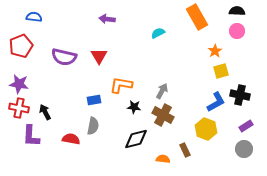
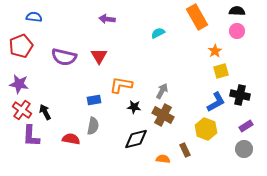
red cross: moved 3 px right, 2 px down; rotated 24 degrees clockwise
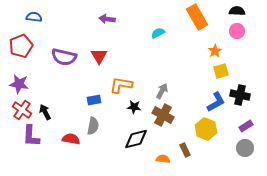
gray circle: moved 1 px right, 1 px up
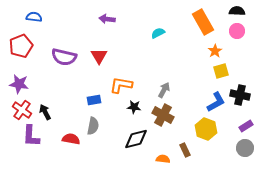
orange rectangle: moved 6 px right, 5 px down
gray arrow: moved 2 px right, 1 px up
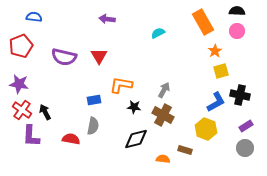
brown rectangle: rotated 48 degrees counterclockwise
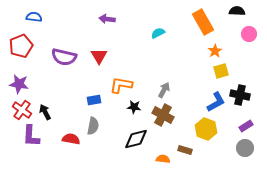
pink circle: moved 12 px right, 3 px down
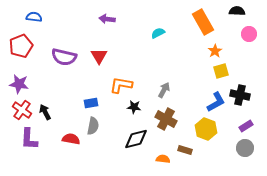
blue rectangle: moved 3 px left, 3 px down
brown cross: moved 3 px right, 4 px down
purple L-shape: moved 2 px left, 3 px down
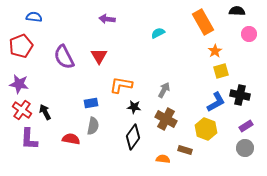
purple semicircle: rotated 50 degrees clockwise
black diamond: moved 3 px left, 2 px up; rotated 40 degrees counterclockwise
